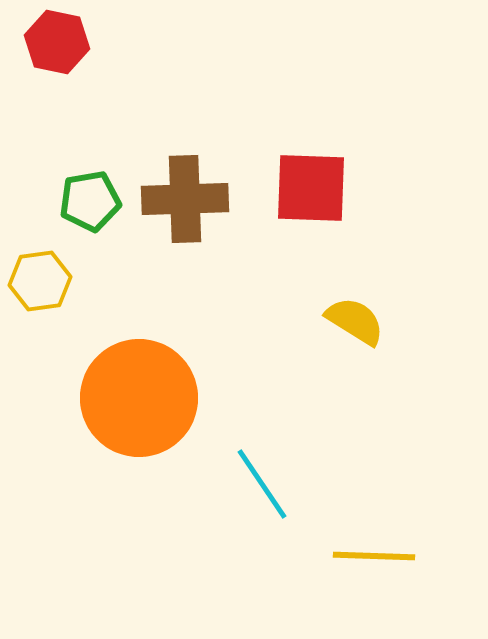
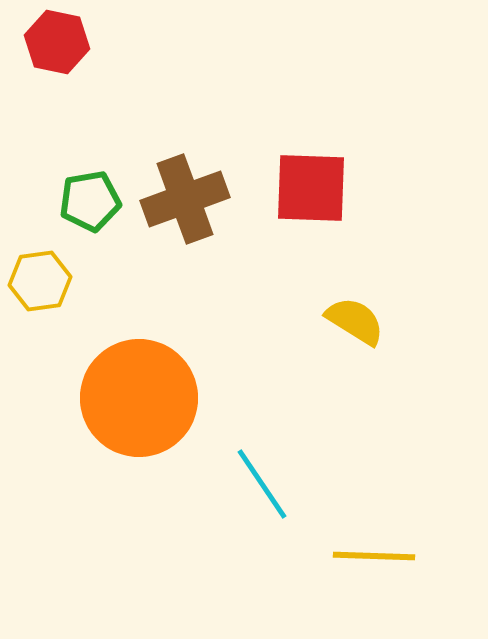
brown cross: rotated 18 degrees counterclockwise
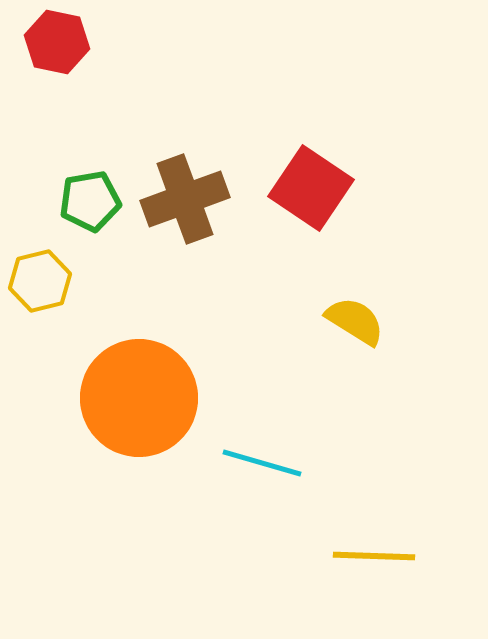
red square: rotated 32 degrees clockwise
yellow hexagon: rotated 6 degrees counterclockwise
cyan line: moved 21 px up; rotated 40 degrees counterclockwise
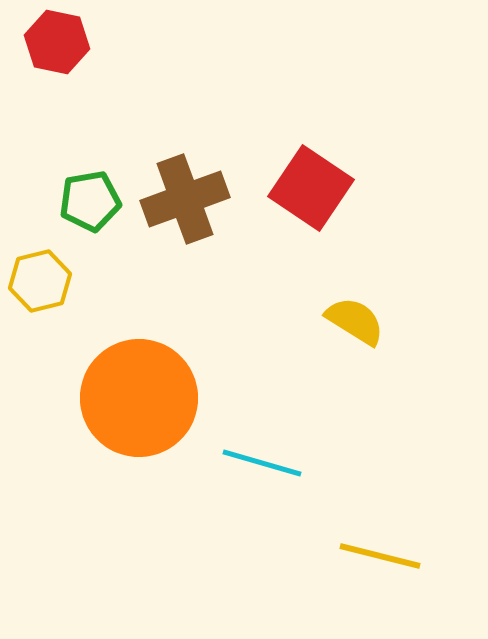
yellow line: moved 6 px right; rotated 12 degrees clockwise
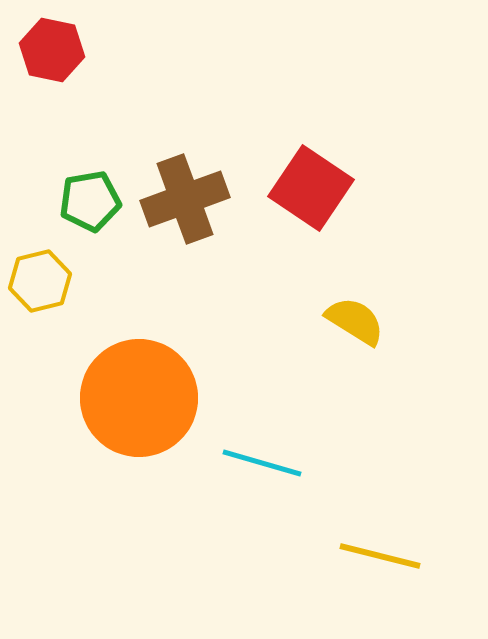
red hexagon: moved 5 px left, 8 px down
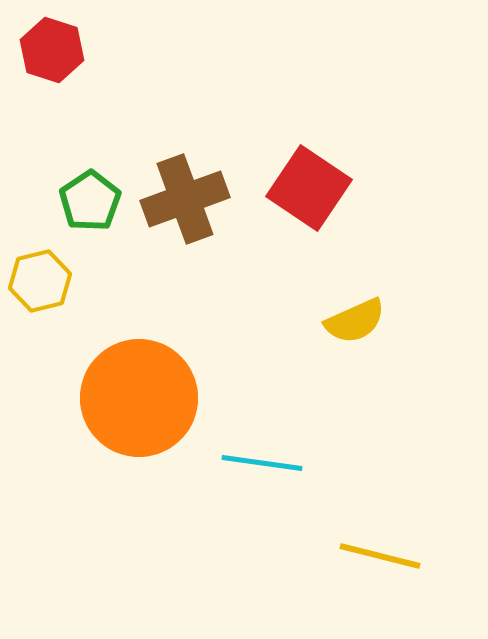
red hexagon: rotated 6 degrees clockwise
red square: moved 2 px left
green pentagon: rotated 24 degrees counterclockwise
yellow semicircle: rotated 124 degrees clockwise
cyan line: rotated 8 degrees counterclockwise
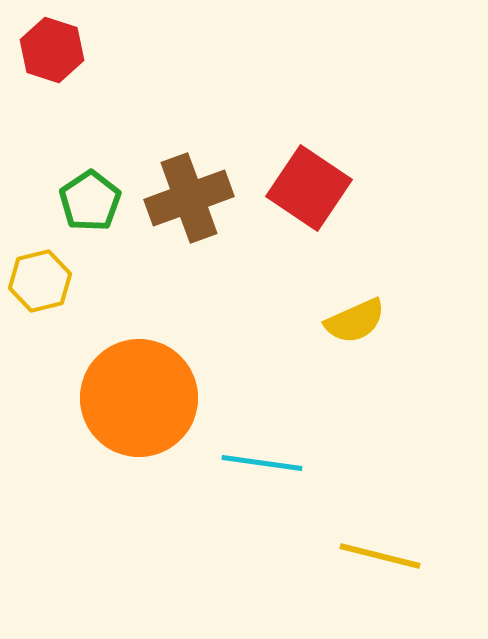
brown cross: moved 4 px right, 1 px up
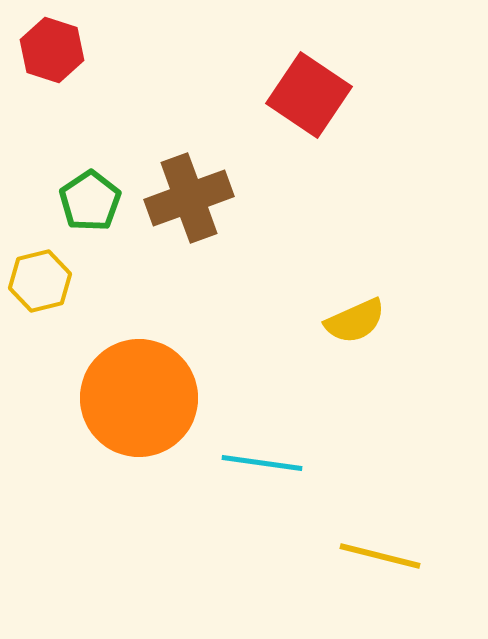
red square: moved 93 px up
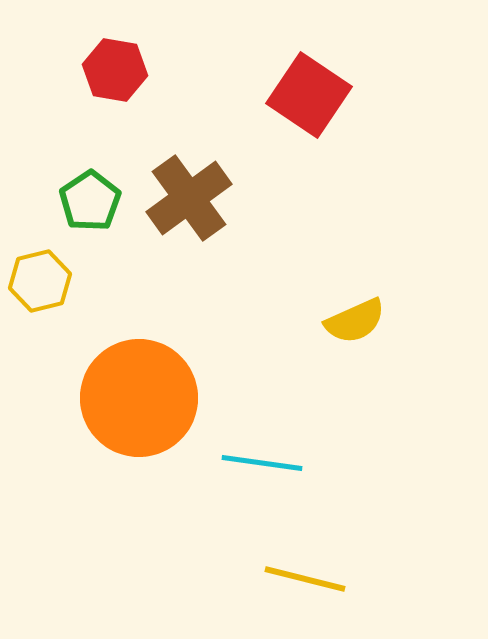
red hexagon: moved 63 px right, 20 px down; rotated 8 degrees counterclockwise
brown cross: rotated 16 degrees counterclockwise
yellow line: moved 75 px left, 23 px down
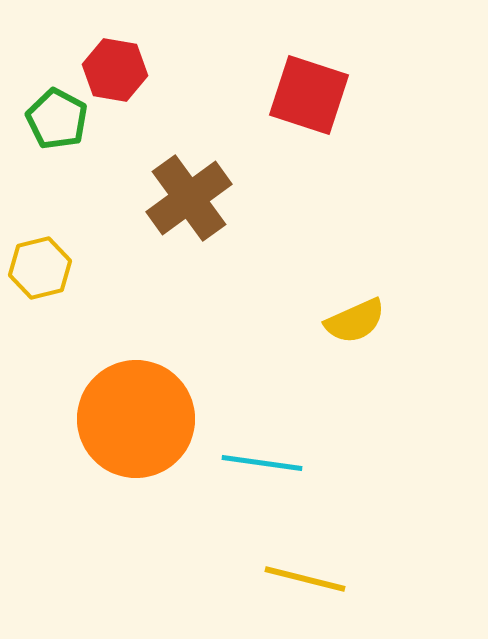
red square: rotated 16 degrees counterclockwise
green pentagon: moved 33 px left, 82 px up; rotated 10 degrees counterclockwise
yellow hexagon: moved 13 px up
orange circle: moved 3 px left, 21 px down
